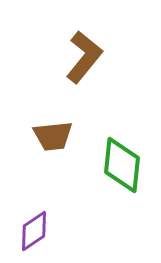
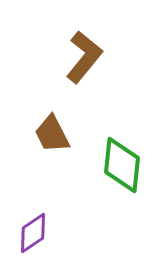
brown trapezoid: moved 1 px left, 2 px up; rotated 69 degrees clockwise
purple diamond: moved 1 px left, 2 px down
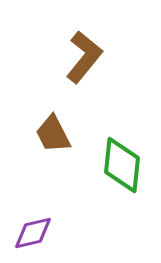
brown trapezoid: moved 1 px right
purple diamond: rotated 21 degrees clockwise
